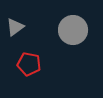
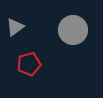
red pentagon: rotated 25 degrees counterclockwise
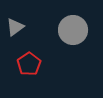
red pentagon: rotated 20 degrees counterclockwise
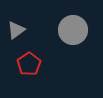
gray triangle: moved 1 px right, 3 px down
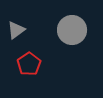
gray circle: moved 1 px left
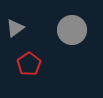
gray triangle: moved 1 px left, 2 px up
